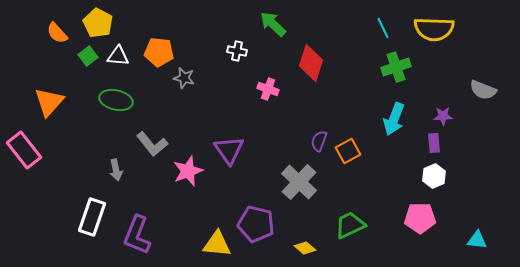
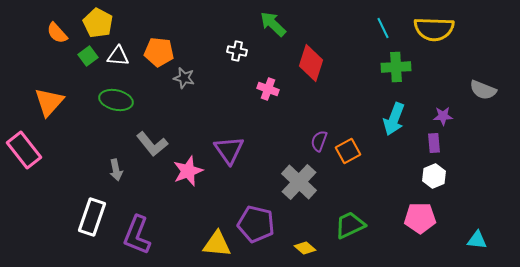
green cross: rotated 16 degrees clockwise
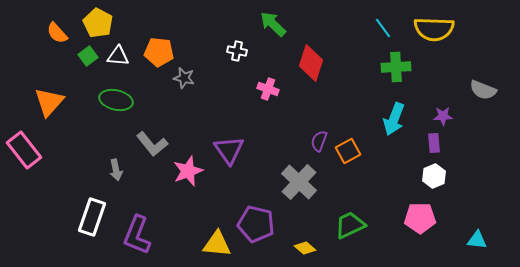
cyan line: rotated 10 degrees counterclockwise
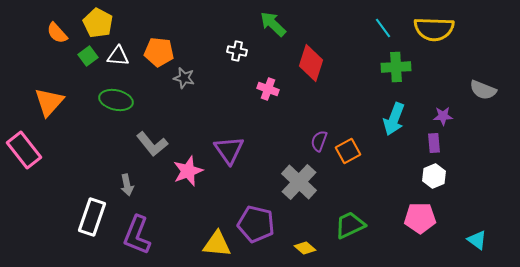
gray arrow: moved 11 px right, 15 px down
cyan triangle: rotated 30 degrees clockwise
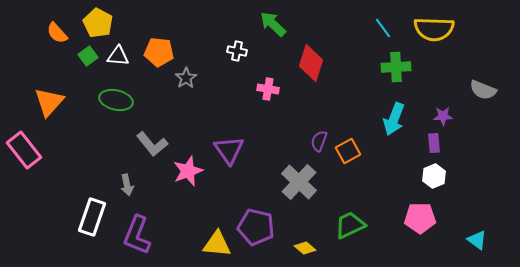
gray star: moved 2 px right; rotated 25 degrees clockwise
pink cross: rotated 10 degrees counterclockwise
purple pentagon: moved 3 px down
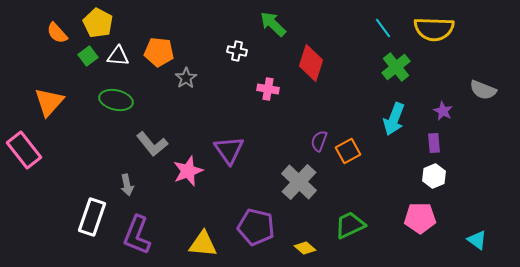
green cross: rotated 36 degrees counterclockwise
purple star: moved 5 px up; rotated 30 degrees clockwise
yellow triangle: moved 14 px left
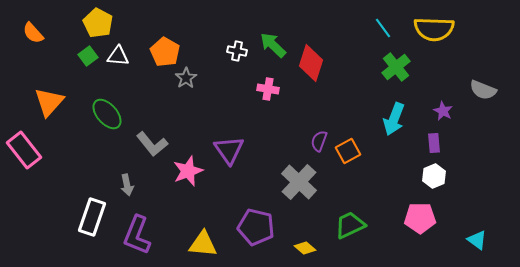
green arrow: moved 21 px down
orange semicircle: moved 24 px left
orange pentagon: moved 6 px right; rotated 24 degrees clockwise
green ellipse: moved 9 px left, 14 px down; rotated 36 degrees clockwise
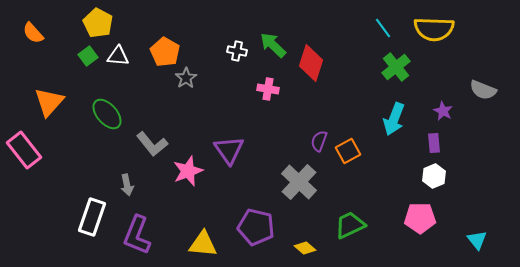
cyan triangle: rotated 15 degrees clockwise
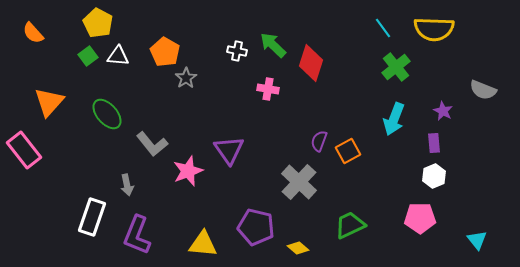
yellow diamond: moved 7 px left
